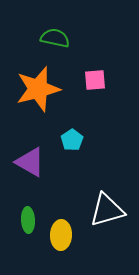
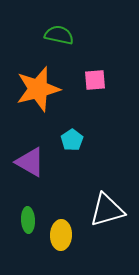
green semicircle: moved 4 px right, 3 px up
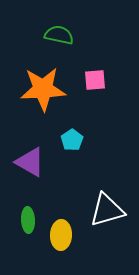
orange star: moved 5 px right; rotated 12 degrees clockwise
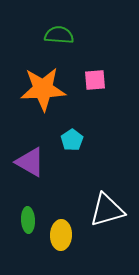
green semicircle: rotated 8 degrees counterclockwise
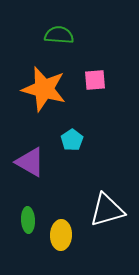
orange star: moved 1 px right; rotated 18 degrees clockwise
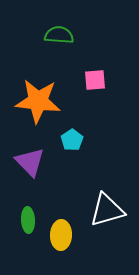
orange star: moved 6 px left, 12 px down; rotated 9 degrees counterclockwise
purple triangle: rotated 16 degrees clockwise
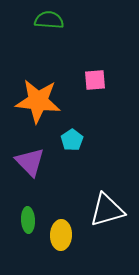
green semicircle: moved 10 px left, 15 px up
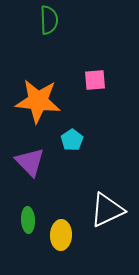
green semicircle: rotated 84 degrees clockwise
white triangle: rotated 9 degrees counterclockwise
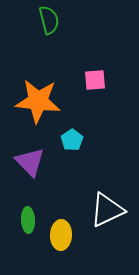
green semicircle: rotated 12 degrees counterclockwise
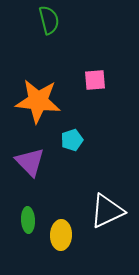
cyan pentagon: rotated 15 degrees clockwise
white triangle: moved 1 px down
